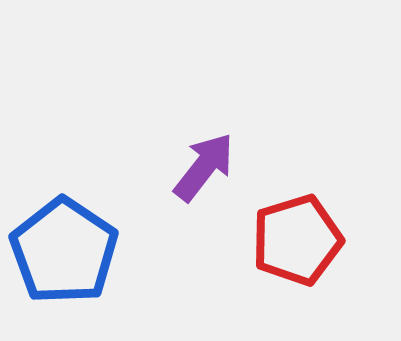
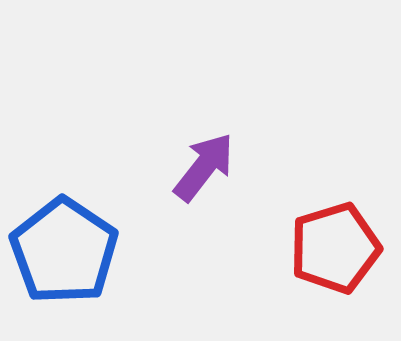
red pentagon: moved 38 px right, 8 px down
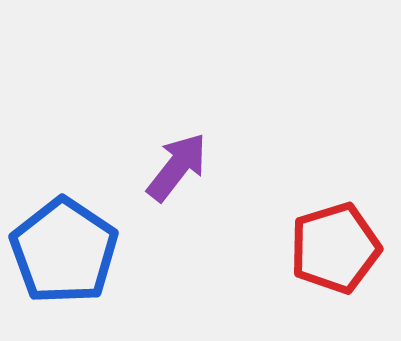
purple arrow: moved 27 px left
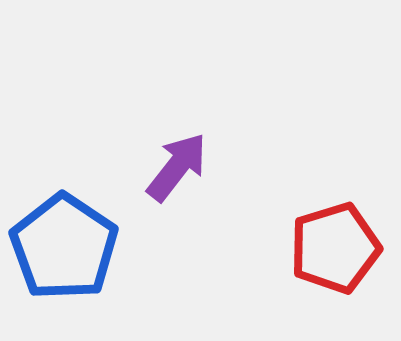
blue pentagon: moved 4 px up
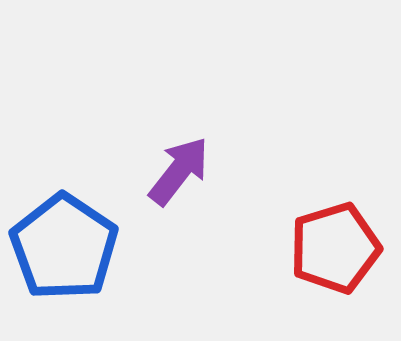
purple arrow: moved 2 px right, 4 px down
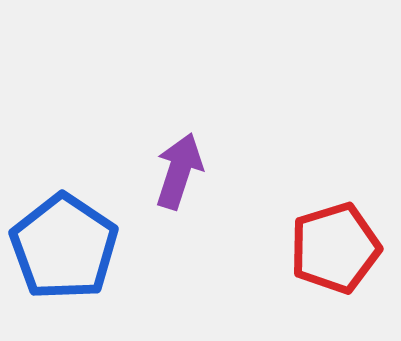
purple arrow: rotated 20 degrees counterclockwise
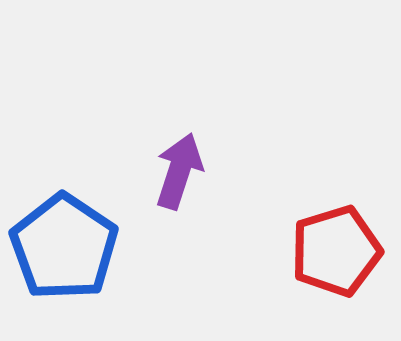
red pentagon: moved 1 px right, 3 px down
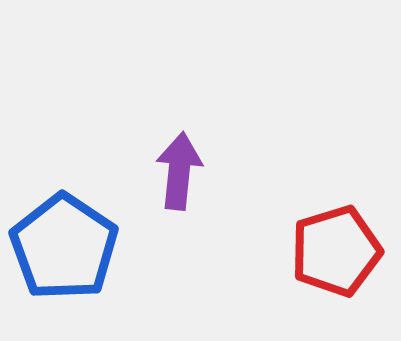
purple arrow: rotated 12 degrees counterclockwise
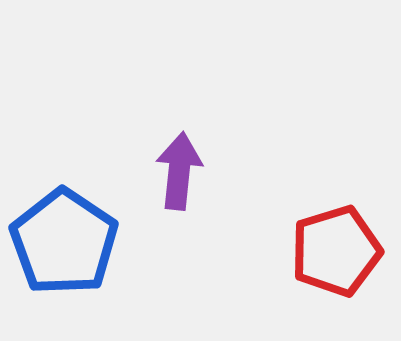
blue pentagon: moved 5 px up
